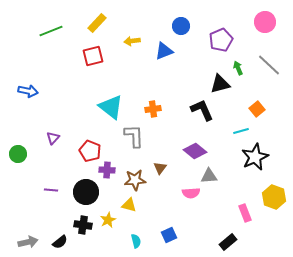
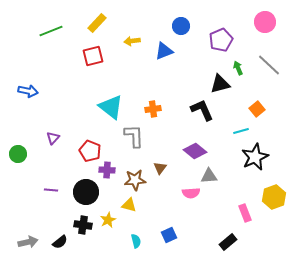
yellow hexagon: rotated 20 degrees clockwise
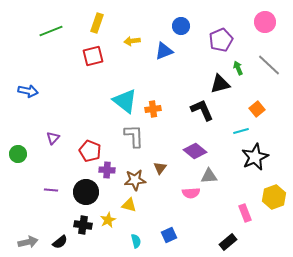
yellow rectangle: rotated 24 degrees counterclockwise
cyan triangle: moved 14 px right, 6 px up
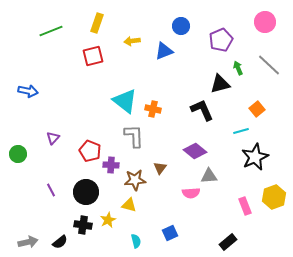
orange cross: rotated 21 degrees clockwise
purple cross: moved 4 px right, 5 px up
purple line: rotated 56 degrees clockwise
pink rectangle: moved 7 px up
blue square: moved 1 px right, 2 px up
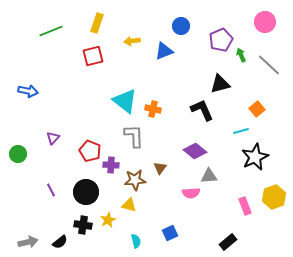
green arrow: moved 3 px right, 13 px up
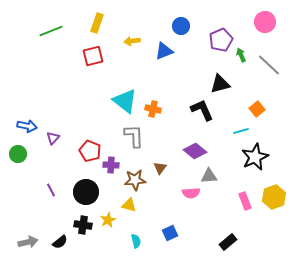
blue arrow: moved 1 px left, 35 px down
pink rectangle: moved 5 px up
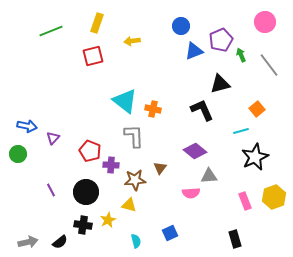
blue triangle: moved 30 px right
gray line: rotated 10 degrees clockwise
black rectangle: moved 7 px right, 3 px up; rotated 66 degrees counterclockwise
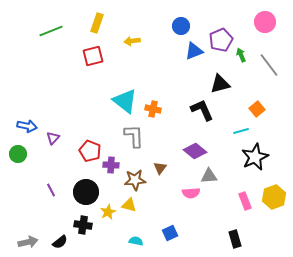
yellow star: moved 8 px up
cyan semicircle: rotated 64 degrees counterclockwise
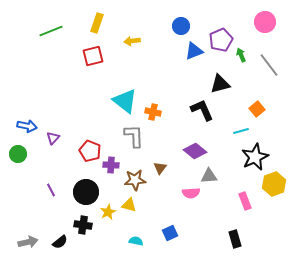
orange cross: moved 3 px down
yellow hexagon: moved 13 px up
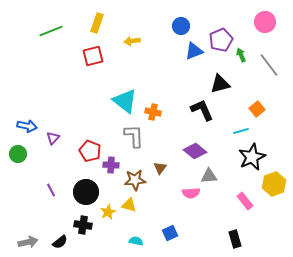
black star: moved 3 px left
pink rectangle: rotated 18 degrees counterclockwise
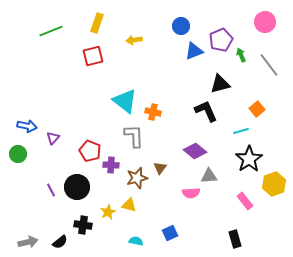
yellow arrow: moved 2 px right, 1 px up
black L-shape: moved 4 px right, 1 px down
black star: moved 3 px left, 2 px down; rotated 8 degrees counterclockwise
brown star: moved 2 px right, 2 px up; rotated 10 degrees counterclockwise
black circle: moved 9 px left, 5 px up
